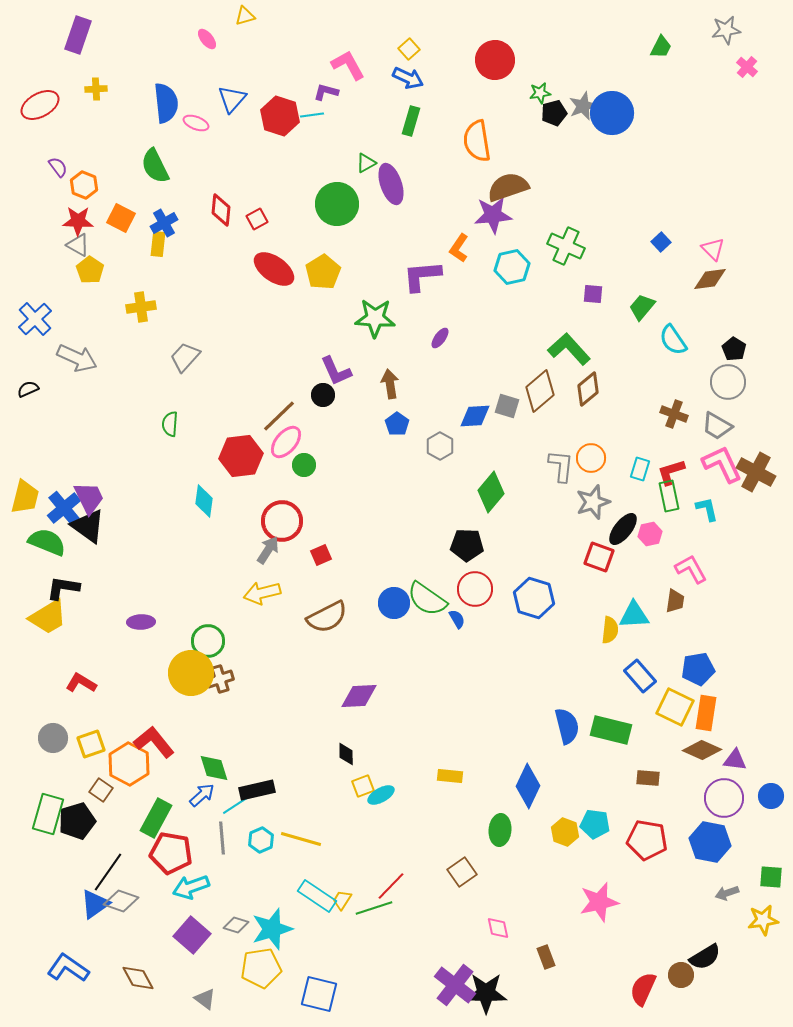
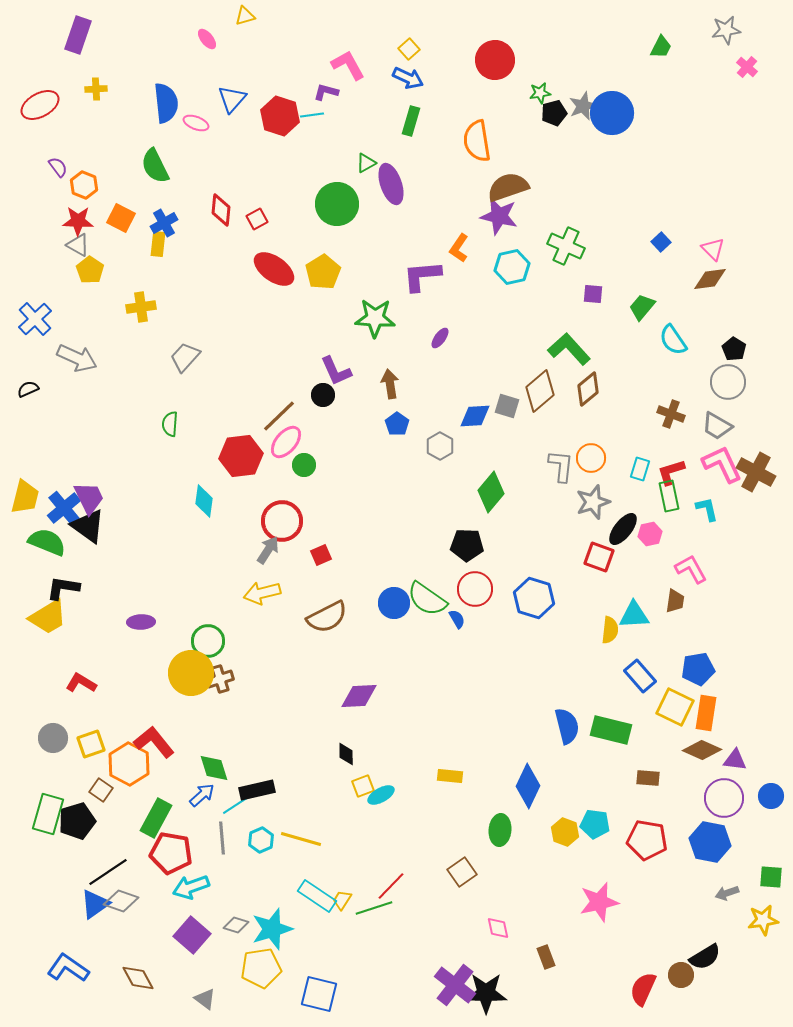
purple star at (493, 215): moved 6 px right, 1 px down; rotated 18 degrees clockwise
brown cross at (674, 414): moved 3 px left
black line at (108, 872): rotated 21 degrees clockwise
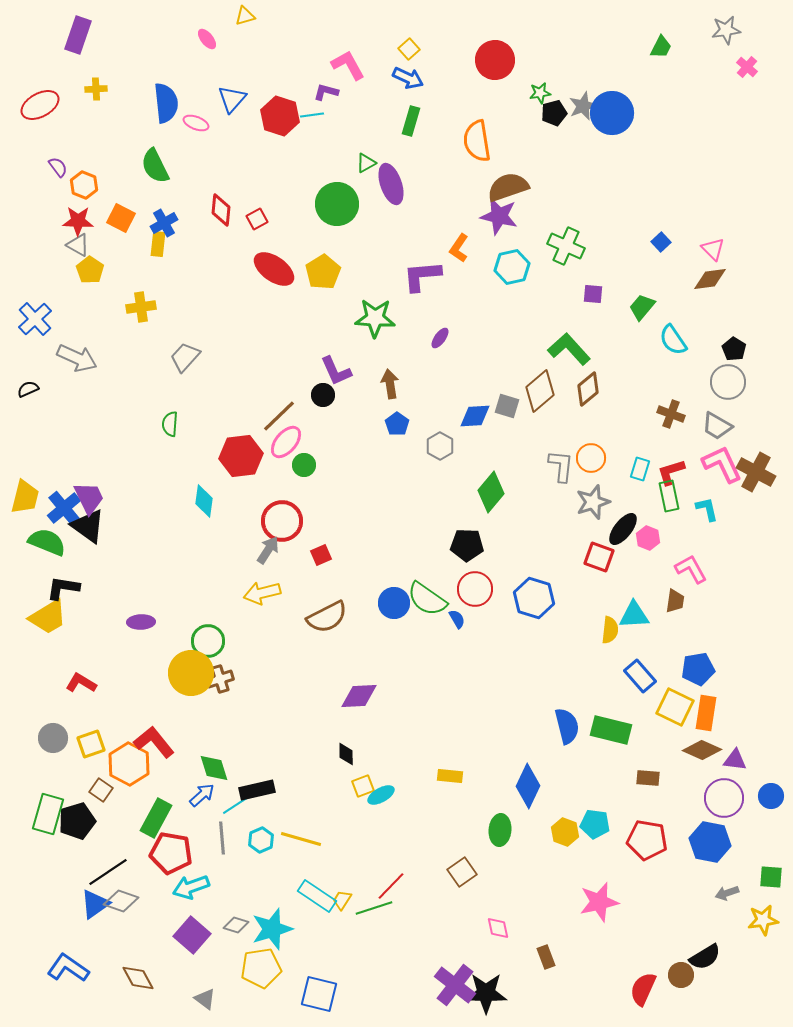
pink hexagon at (650, 534): moved 2 px left, 4 px down; rotated 25 degrees counterclockwise
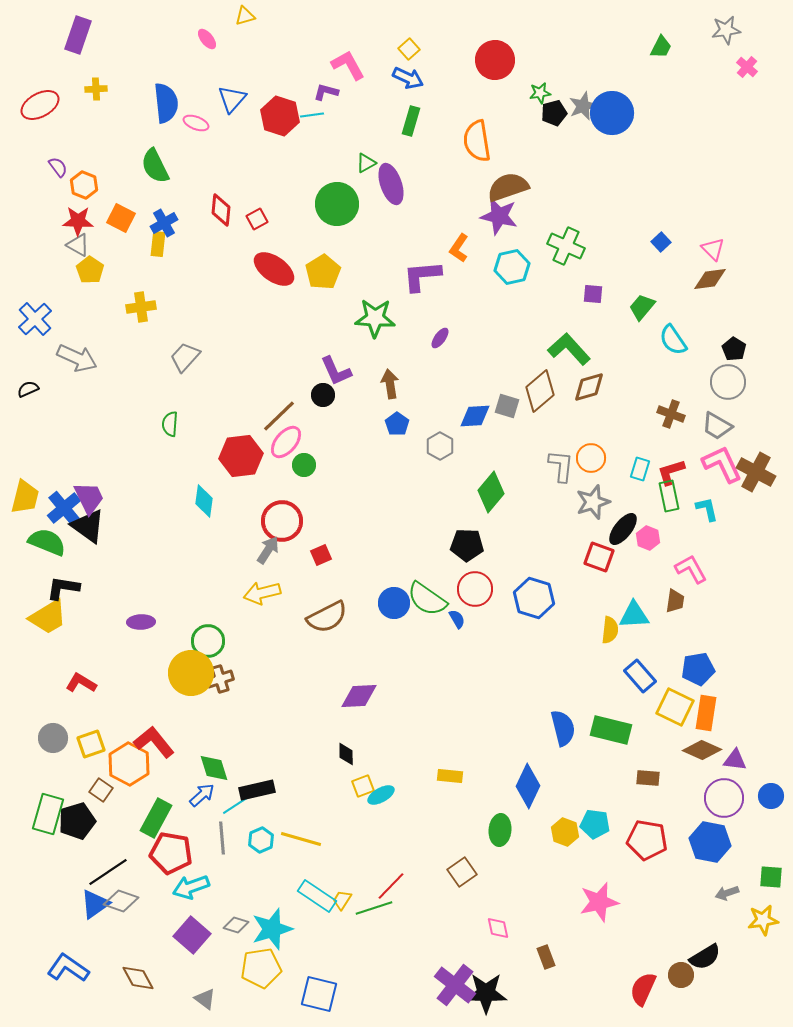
brown diamond at (588, 389): moved 1 px right, 2 px up; rotated 24 degrees clockwise
blue semicircle at (567, 726): moved 4 px left, 2 px down
